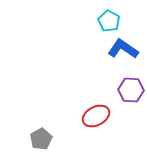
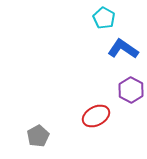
cyan pentagon: moved 5 px left, 3 px up
purple hexagon: rotated 25 degrees clockwise
gray pentagon: moved 3 px left, 3 px up
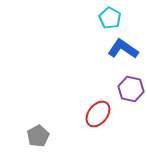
cyan pentagon: moved 6 px right
purple hexagon: moved 1 px up; rotated 15 degrees counterclockwise
red ellipse: moved 2 px right, 2 px up; rotated 24 degrees counterclockwise
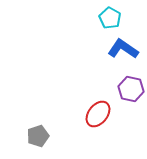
gray pentagon: rotated 10 degrees clockwise
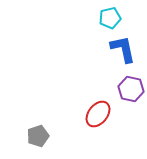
cyan pentagon: rotated 30 degrees clockwise
blue L-shape: rotated 44 degrees clockwise
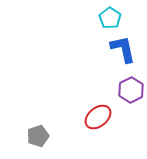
cyan pentagon: rotated 25 degrees counterclockwise
purple hexagon: moved 1 px down; rotated 20 degrees clockwise
red ellipse: moved 3 px down; rotated 12 degrees clockwise
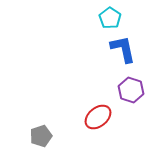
purple hexagon: rotated 15 degrees counterclockwise
gray pentagon: moved 3 px right
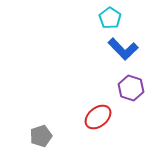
blue L-shape: rotated 148 degrees clockwise
purple hexagon: moved 2 px up
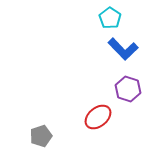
purple hexagon: moved 3 px left, 1 px down
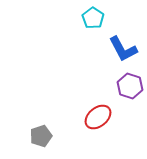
cyan pentagon: moved 17 px left
blue L-shape: rotated 16 degrees clockwise
purple hexagon: moved 2 px right, 3 px up
